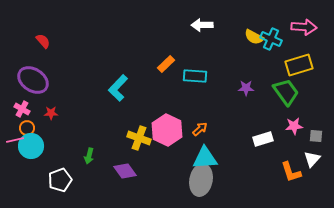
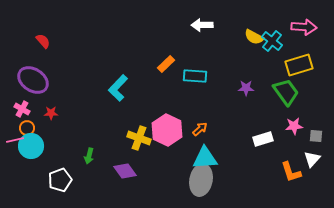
cyan cross: moved 1 px right, 2 px down; rotated 15 degrees clockwise
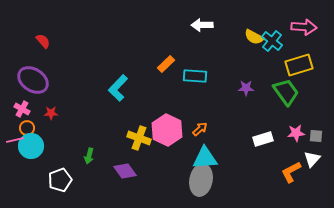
pink star: moved 2 px right, 7 px down
orange L-shape: rotated 80 degrees clockwise
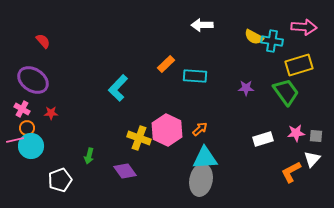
cyan cross: rotated 30 degrees counterclockwise
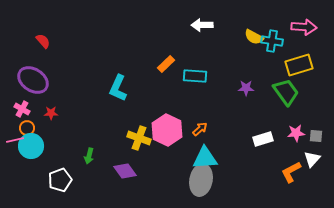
cyan L-shape: rotated 20 degrees counterclockwise
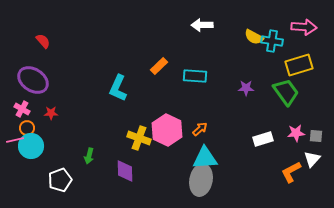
orange rectangle: moved 7 px left, 2 px down
purple diamond: rotated 35 degrees clockwise
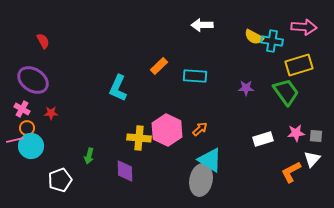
red semicircle: rotated 14 degrees clockwise
yellow cross: rotated 15 degrees counterclockwise
cyan triangle: moved 5 px right, 2 px down; rotated 36 degrees clockwise
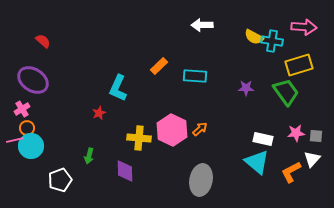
red semicircle: rotated 21 degrees counterclockwise
pink cross: rotated 28 degrees clockwise
red star: moved 48 px right; rotated 24 degrees counterclockwise
pink hexagon: moved 5 px right
white rectangle: rotated 30 degrees clockwise
cyan triangle: moved 47 px right, 2 px down; rotated 8 degrees clockwise
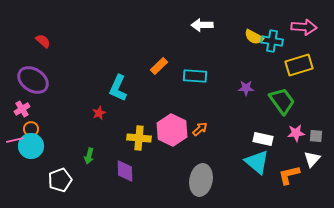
green trapezoid: moved 4 px left, 9 px down
orange circle: moved 4 px right, 1 px down
orange L-shape: moved 2 px left, 3 px down; rotated 15 degrees clockwise
